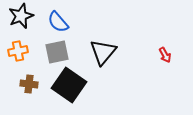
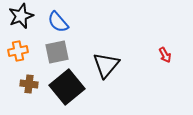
black triangle: moved 3 px right, 13 px down
black square: moved 2 px left, 2 px down; rotated 16 degrees clockwise
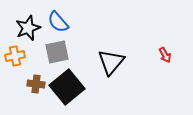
black star: moved 7 px right, 12 px down
orange cross: moved 3 px left, 5 px down
black triangle: moved 5 px right, 3 px up
brown cross: moved 7 px right
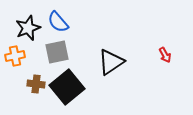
black triangle: rotated 16 degrees clockwise
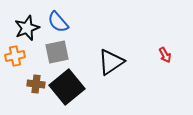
black star: moved 1 px left
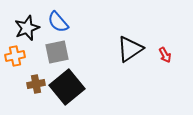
black triangle: moved 19 px right, 13 px up
brown cross: rotated 18 degrees counterclockwise
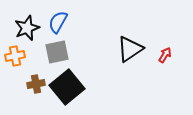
blue semicircle: rotated 70 degrees clockwise
red arrow: rotated 119 degrees counterclockwise
